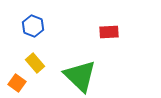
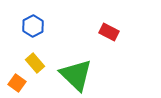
blue hexagon: rotated 10 degrees clockwise
red rectangle: rotated 30 degrees clockwise
green triangle: moved 4 px left, 1 px up
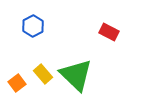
yellow rectangle: moved 8 px right, 11 px down
orange square: rotated 18 degrees clockwise
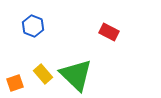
blue hexagon: rotated 10 degrees counterclockwise
orange square: moved 2 px left; rotated 18 degrees clockwise
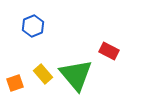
blue hexagon: rotated 15 degrees clockwise
red rectangle: moved 19 px down
green triangle: rotated 6 degrees clockwise
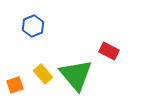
orange square: moved 2 px down
